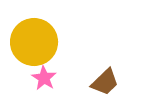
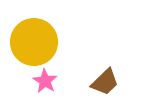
pink star: moved 1 px right, 3 px down
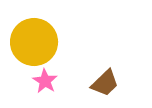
brown trapezoid: moved 1 px down
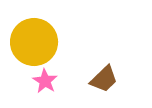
brown trapezoid: moved 1 px left, 4 px up
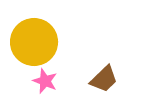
pink star: rotated 10 degrees counterclockwise
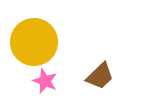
brown trapezoid: moved 4 px left, 3 px up
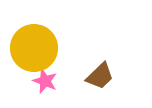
yellow circle: moved 6 px down
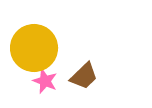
brown trapezoid: moved 16 px left
